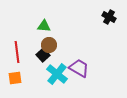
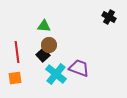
purple trapezoid: rotated 10 degrees counterclockwise
cyan cross: moved 1 px left
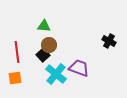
black cross: moved 24 px down
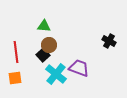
red line: moved 1 px left
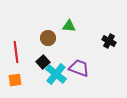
green triangle: moved 25 px right
brown circle: moved 1 px left, 7 px up
black square: moved 7 px down
orange square: moved 2 px down
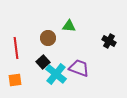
red line: moved 4 px up
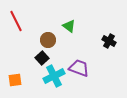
green triangle: rotated 32 degrees clockwise
brown circle: moved 2 px down
red line: moved 27 px up; rotated 20 degrees counterclockwise
black square: moved 1 px left, 4 px up
cyan cross: moved 2 px left, 2 px down; rotated 25 degrees clockwise
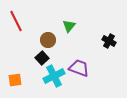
green triangle: rotated 32 degrees clockwise
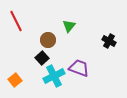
orange square: rotated 32 degrees counterclockwise
